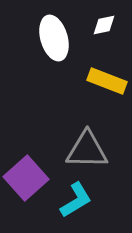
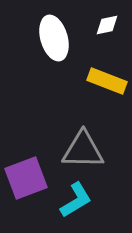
white diamond: moved 3 px right
gray triangle: moved 4 px left
purple square: rotated 21 degrees clockwise
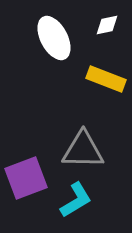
white ellipse: rotated 12 degrees counterclockwise
yellow rectangle: moved 1 px left, 2 px up
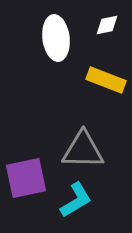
white ellipse: moved 2 px right; rotated 21 degrees clockwise
yellow rectangle: moved 1 px down
purple square: rotated 9 degrees clockwise
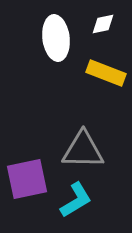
white diamond: moved 4 px left, 1 px up
yellow rectangle: moved 7 px up
purple square: moved 1 px right, 1 px down
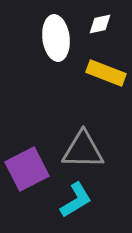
white diamond: moved 3 px left
purple square: moved 10 px up; rotated 15 degrees counterclockwise
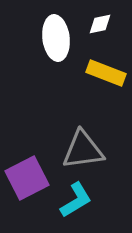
gray triangle: rotated 9 degrees counterclockwise
purple square: moved 9 px down
